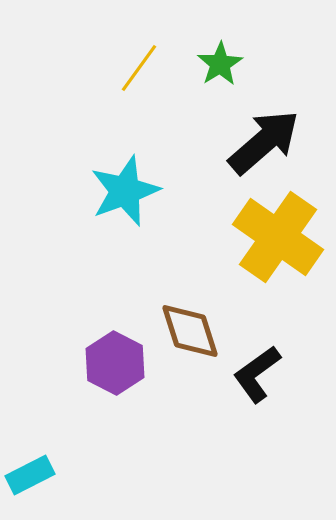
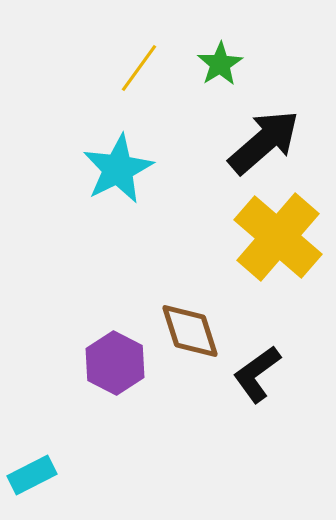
cyan star: moved 7 px left, 22 px up; rotated 6 degrees counterclockwise
yellow cross: rotated 6 degrees clockwise
cyan rectangle: moved 2 px right
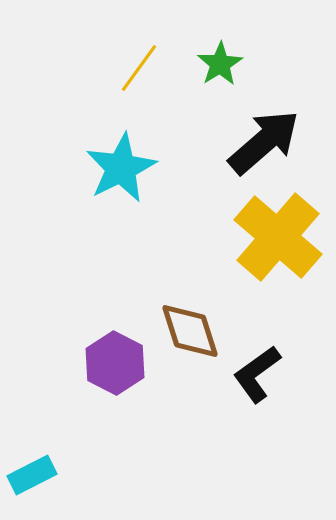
cyan star: moved 3 px right, 1 px up
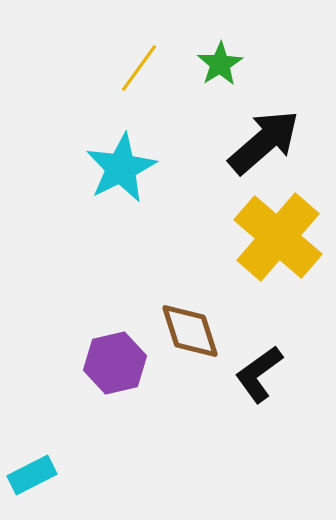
purple hexagon: rotated 20 degrees clockwise
black L-shape: moved 2 px right
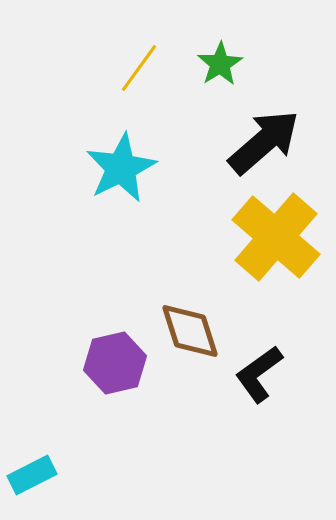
yellow cross: moved 2 px left
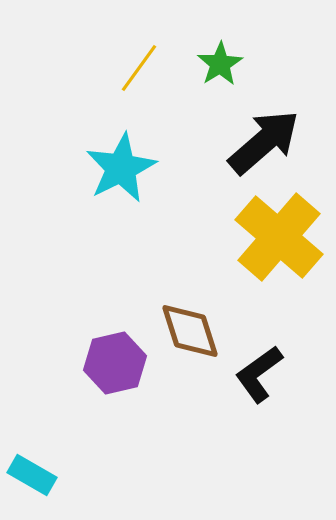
yellow cross: moved 3 px right
cyan rectangle: rotated 57 degrees clockwise
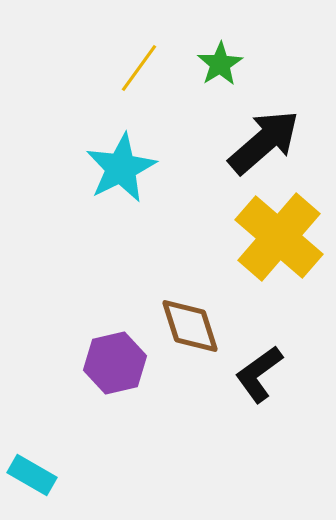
brown diamond: moved 5 px up
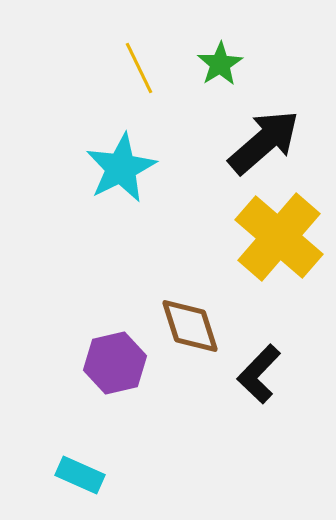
yellow line: rotated 62 degrees counterclockwise
black L-shape: rotated 10 degrees counterclockwise
cyan rectangle: moved 48 px right; rotated 6 degrees counterclockwise
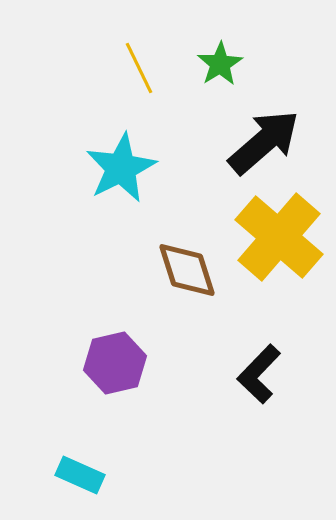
brown diamond: moved 3 px left, 56 px up
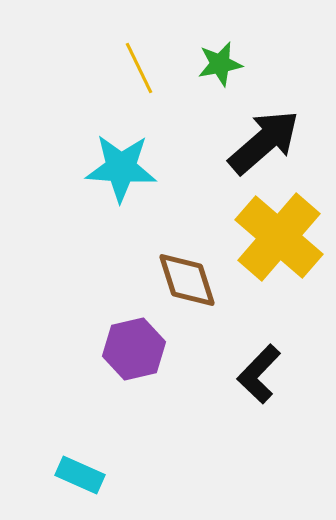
green star: rotated 21 degrees clockwise
cyan star: rotated 30 degrees clockwise
brown diamond: moved 10 px down
purple hexagon: moved 19 px right, 14 px up
